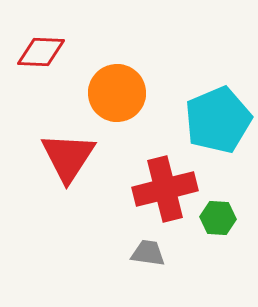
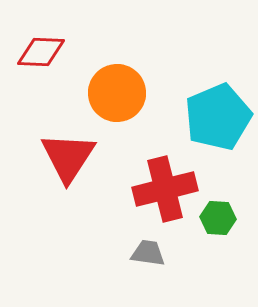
cyan pentagon: moved 3 px up
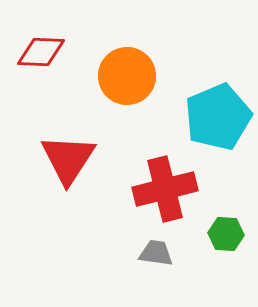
orange circle: moved 10 px right, 17 px up
red triangle: moved 2 px down
green hexagon: moved 8 px right, 16 px down
gray trapezoid: moved 8 px right
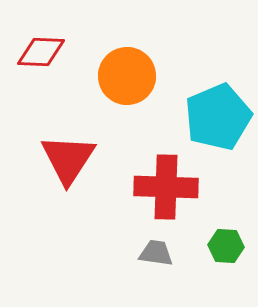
red cross: moved 1 px right, 2 px up; rotated 16 degrees clockwise
green hexagon: moved 12 px down
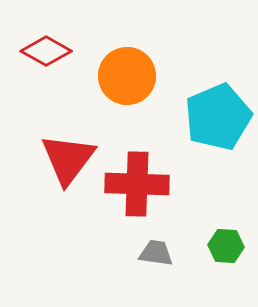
red diamond: moved 5 px right, 1 px up; rotated 27 degrees clockwise
red triangle: rotated 4 degrees clockwise
red cross: moved 29 px left, 3 px up
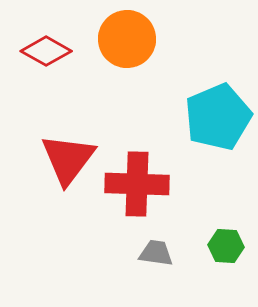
orange circle: moved 37 px up
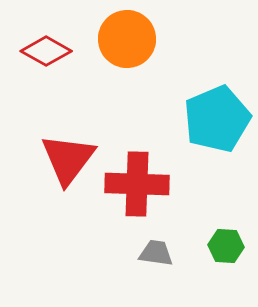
cyan pentagon: moved 1 px left, 2 px down
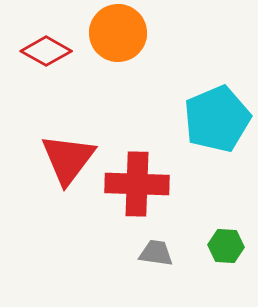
orange circle: moved 9 px left, 6 px up
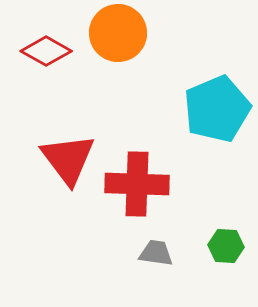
cyan pentagon: moved 10 px up
red triangle: rotated 14 degrees counterclockwise
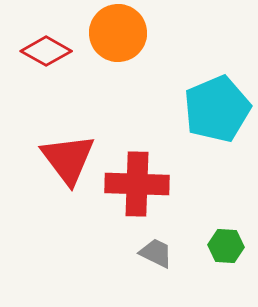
gray trapezoid: rotated 18 degrees clockwise
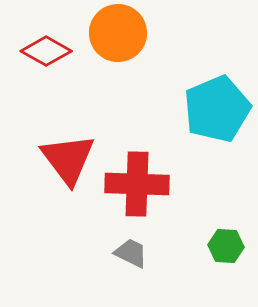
gray trapezoid: moved 25 px left
